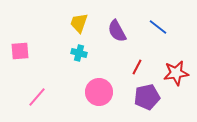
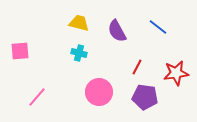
yellow trapezoid: rotated 85 degrees clockwise
purple pentagon: moved 2 px left; rotated 20 degrees clockwise
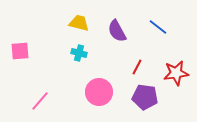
pink line: moved 3 px right, 4 px down
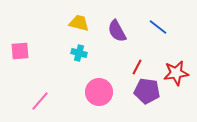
purple pentagon: moved 2 px right, 6 px up
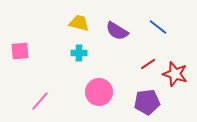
purple semicircle: rotated 30 degrees counterclockwise
cyan cross: rotated 14 degrees counterclockwise
red line: moved 11 px right, 3 px up; rotated 28 degrees clockwise
red star: moved 1 px left, 1 px down; rotated 25 degrees clockwise
purple pentagon: moved 11 px down; rotated 15 degrees counterclockwise
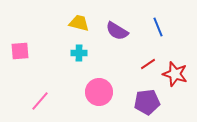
blue line: rotated 30 degrees clockwise
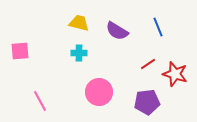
pink line: rotated 70 degrees counterclockwise
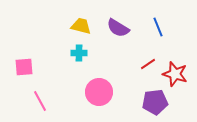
yellow trapezoid: moved 2 px right, 3 px down
purple semicircle: moved 1 px right, 3 px up
pink square: moved 4 px right, 16 px down
purple pentagon: moved 8 px right
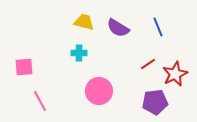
yellow trapezoid: moved 3 px right, 4 px up
red star: rotated 30 degrees clockwise
pink circle: moved 1 px up
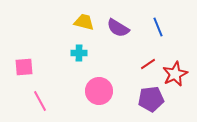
purple pentagon: moved 4 px left, 3 px up
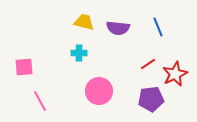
purple semicircle: rotated 25 degrees counterclockwise
